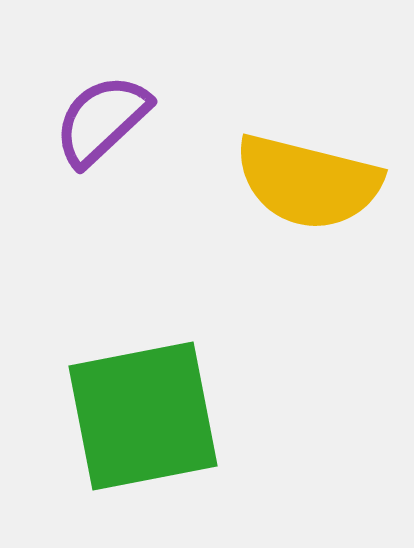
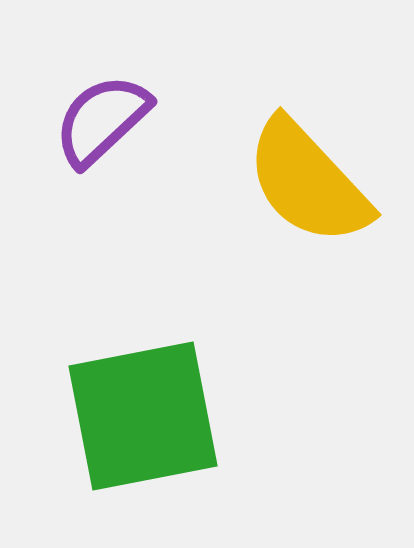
yellow semicircle: rotated 33 degrees clockwise
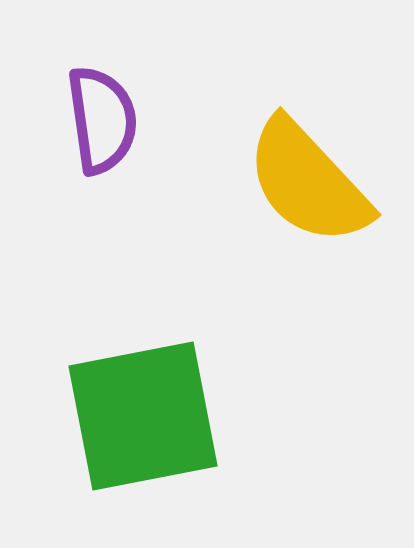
purple semicircle: rotated 125 degrees clockwise
